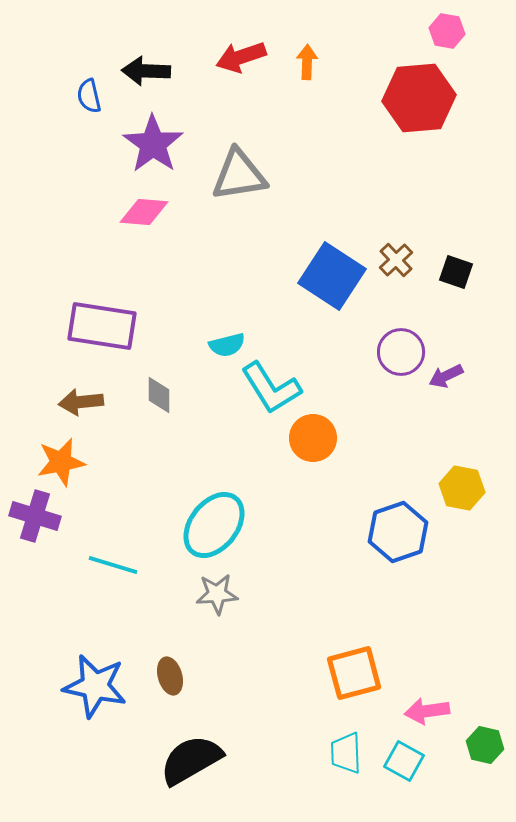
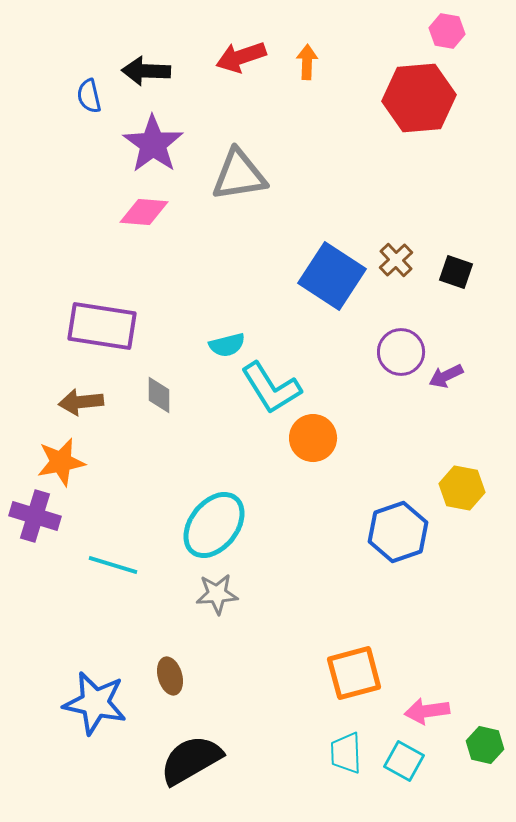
blue star: moved 17 px down
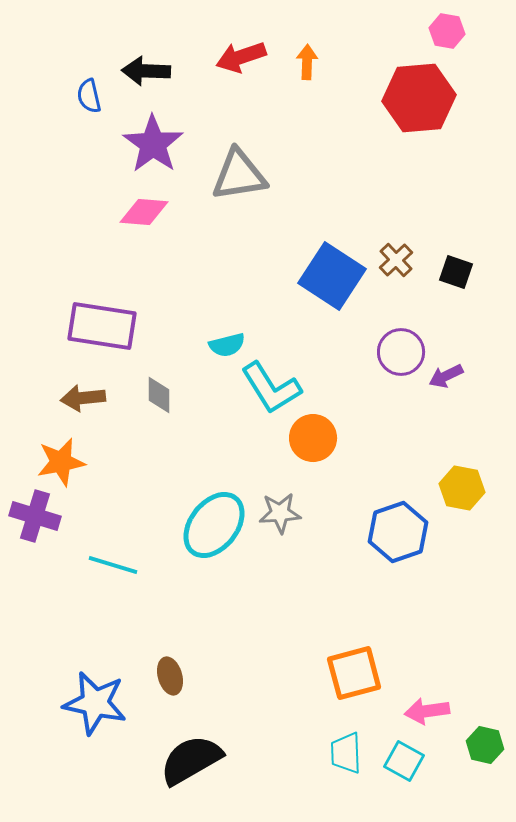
brown arrow: moved 2 px right, 4 px up
gray star: moved 63 px right, 81 px up
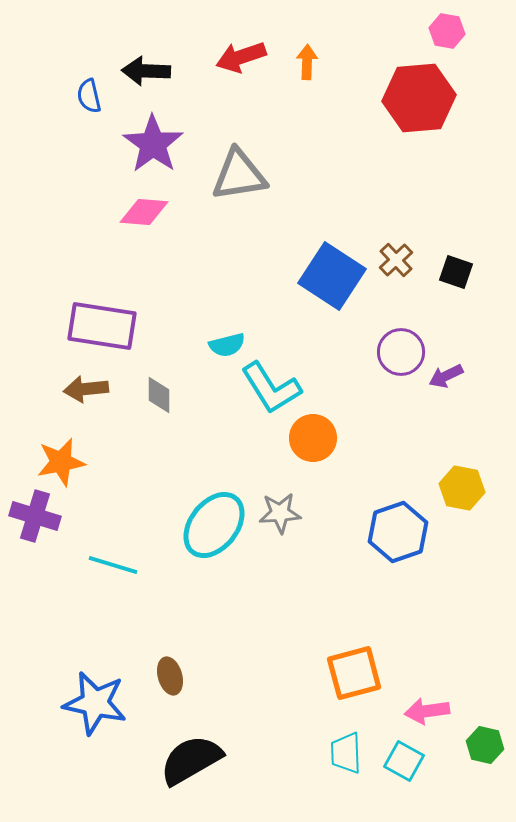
brown arrow: moved 3 px right, 9 px up
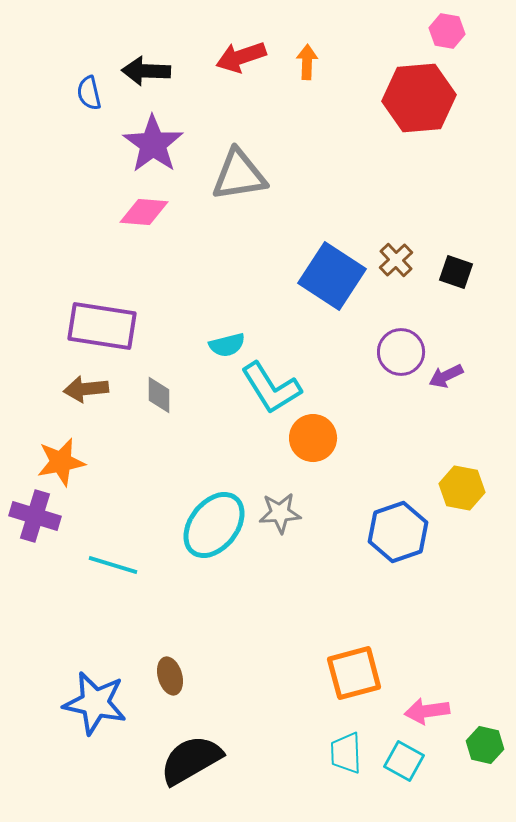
blue semicircle: moved 3 px up
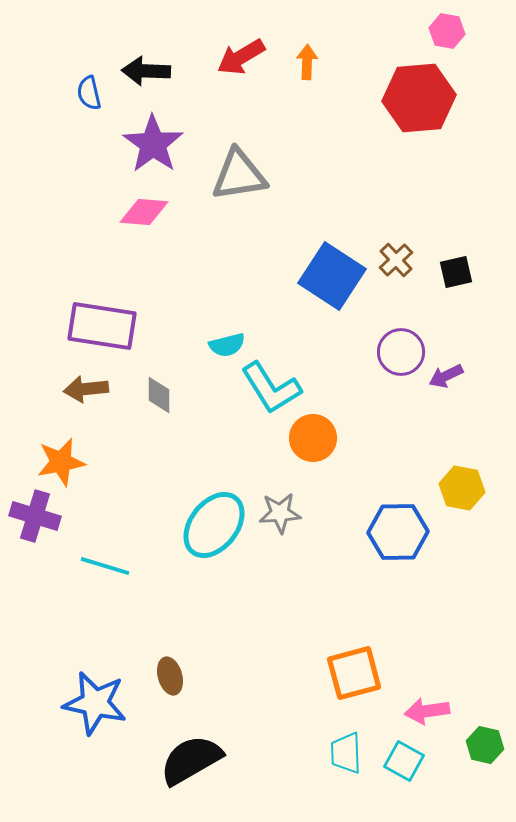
red arrow: rotated 12 degrees counterclockwise
black square: rotated 32 degrees counterclockwise
blue hexagon: rotated 18 degrees clockwise
cyan line: moved 8 px left, 1 px down
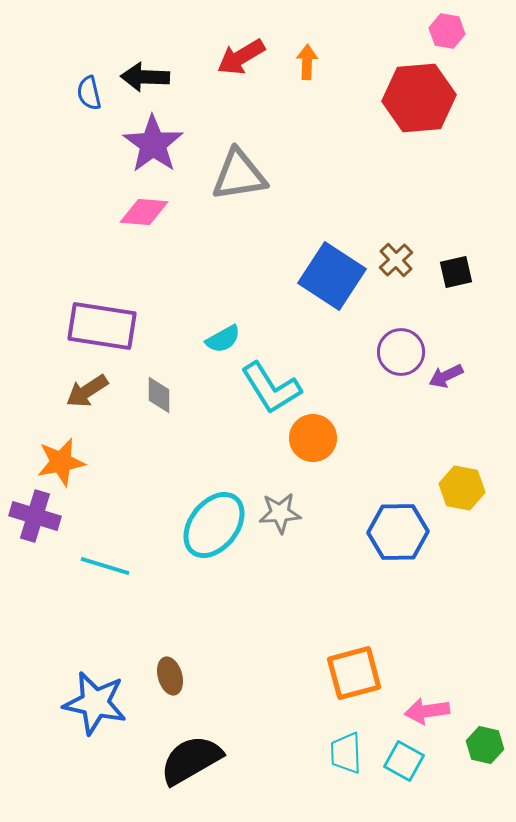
black arrow: moved 1 px left, 6 px down
cyan semicircle: moved 4 px left, 6 px up; rotated 15 degrees counterclockwise
brown arrow: moved 1 px right, 2 px down; rotated 27 degrees counterclockwise
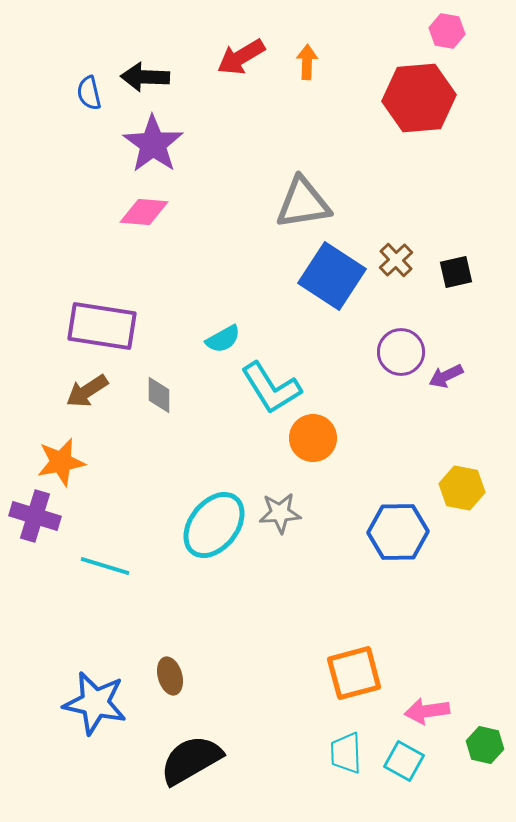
gray triangle: moved 64 px right, 28 px down
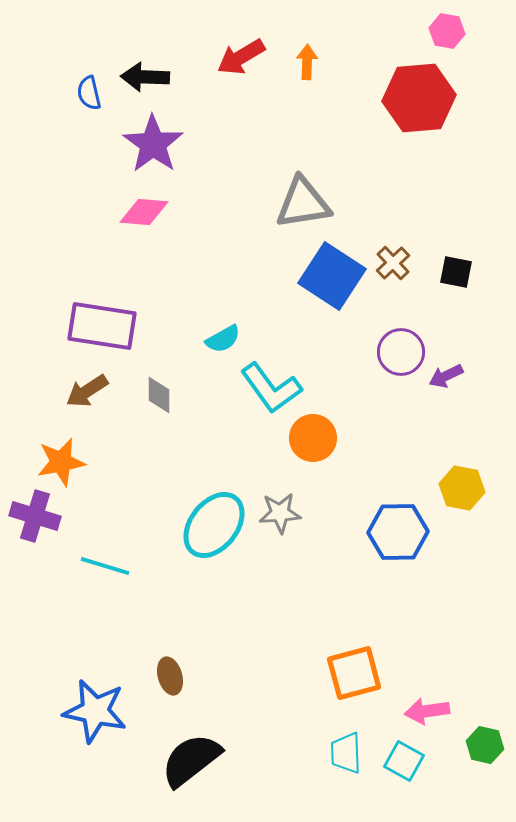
brown cross: moved 3 px left, 3 px down
black square: rotated 24 degrees clockwise
cyan L-shape: rotated 4 degrees counterclockwise
blue star: moved 8 px down
black semicircle: rotated 8 degrees counterclockwise
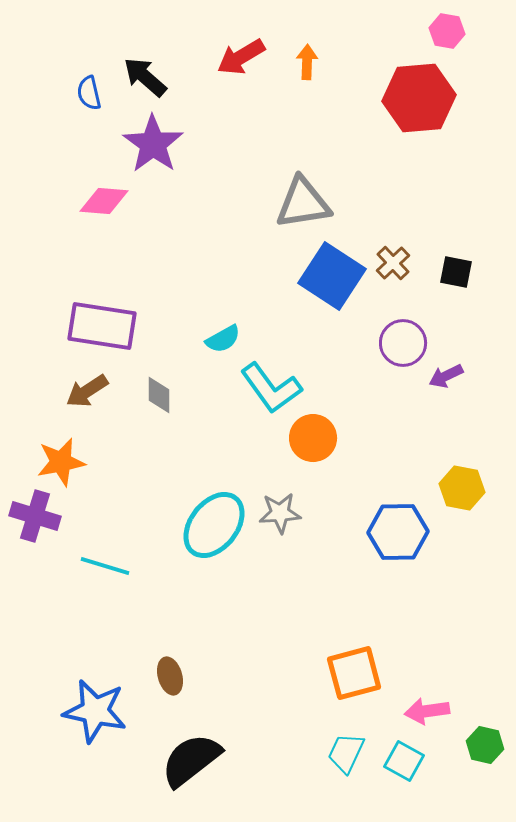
black arrow: rotated 39 degrees clockwise
pink diamond: moved 40 px left, 11 px up
purple circle: moved 2 px right, 9 px up
cyan trapezoid: rotated 27 degrees clockwise
